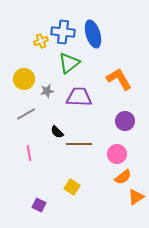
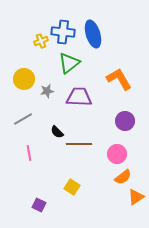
gray line: moved 3 px left, 5 px down
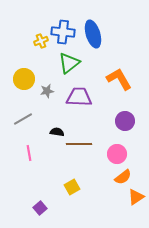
black semicircle: rotated 144 degrees clockwise
yellow square: rotated 28 degrees clockwise
purple square: moved 1 px right, 3 px down; rotated 24 degrees clockwise
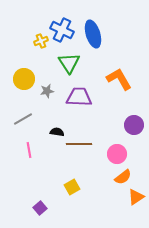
blue cross: moved 1 px left, 2 px up; rotated 20 degrees clockwise
green triangle: rotated 25 degrees counterclockwise
purple circle: moved 9 px right, 4 px down
pink line: moved 3 px up
